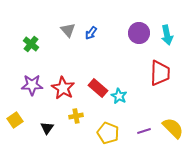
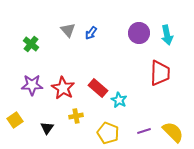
cyan star: moved 4 px down
yellow semicircle: moved 4 px down
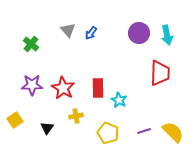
red rectangle: rotated 48 degrees clockwise
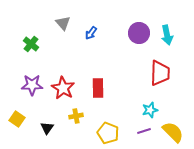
gray triangle: moved 5 px left, 7 px up
cyan star: moved 31 px right, 10 px down; rotated 28 degrees clockwise
yellow square: moved 2 px right, 1 px up; rotated 21 degrees counterclockwise
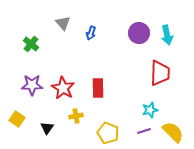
blue arrow: rotated 16 degrees counterclockwise
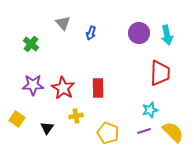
purple star: moved 1 px right
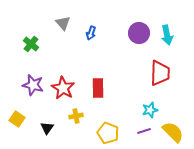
purple star: rotated 15 degrees clockwise
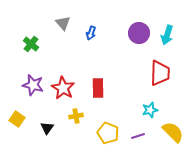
cyan arrow: rotated 30 degrees clockwise
purple line: moved 6 px left, 5 px down
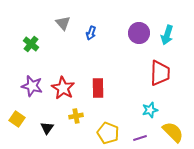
purple star: moved 1 px left, 1 px down
purple line: moved 2 px right, 2 px down
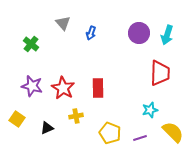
black triangle: rotated 32 degrees clockwise
yellow pentagon: moved 2 px right
